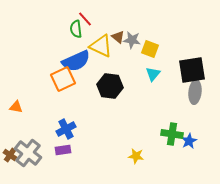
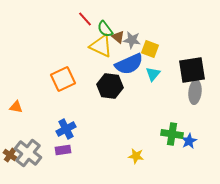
green semicircle: moved 29 px right; rotated 30 degrees counterclockwise
blue semicircle: moved 53 px right, 3 px down
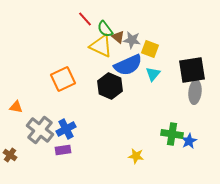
blue semicircle: moved 1 px left, 1 px down
black hexagon: rotated 15 degrees clockwise
gray cross: moved 12 px right, 23 px up
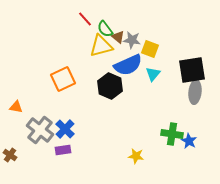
yellow triangle: rotated 40 degrees counterclockwise
blue cross: moved 1 px left; rotated 18 degrees counterclockwise
blue star: rotated 14 degrees counterclockwise
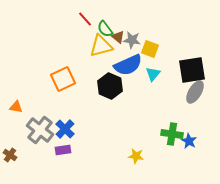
gray ellipse: rotated 25 degrees clockwise
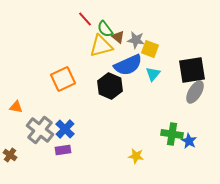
gray star: moved 4 px right
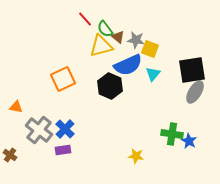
gray cross: moved 1 px left
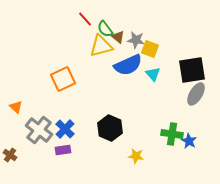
cyan triangle: rotated 21 degrees counterclockwise
black hexagon: moved 42 px down
gray ellipse: moved 1 px right, 2 px down
orange triangle: rotated 32 degrees clockwise
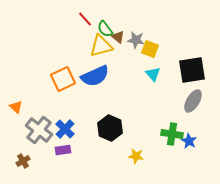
blue semicircle: moved 33 px left, 11 px down
gray ellipse: moved 3 px left, 7 px down
brown cross: moved 13 px right, 6 px down; rotated 24 degrees clockwise
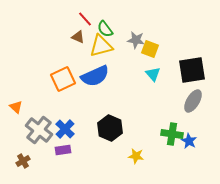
brown triangle: moved 40 px left; rotated 16 degrees counterclockwise
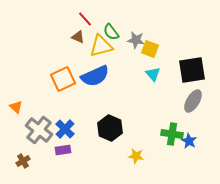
green semicircle: moved 6 px right, 3 px down
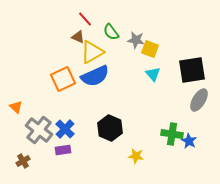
yellow triangle: moved 9 px left, 6 px down; rotated 15 degrees counterclockwise
gray ellipse: moved 6 px right, 1 px up
